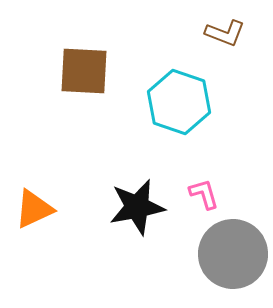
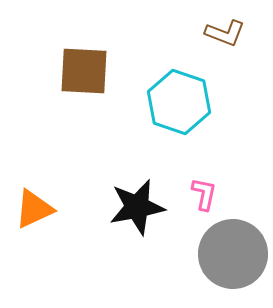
pink L-shape: rotated 28 degrees clockwise
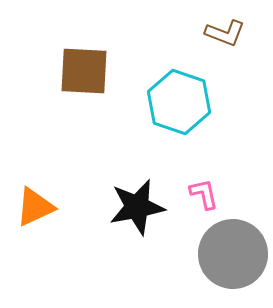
pink L-shape: rotated 24 degrees counterclockwise
orange triangle: moved 1 px right, 2 px up
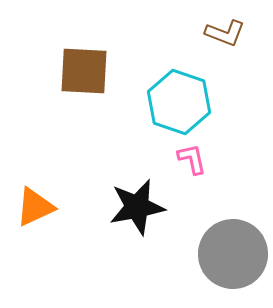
pink L-shape: moved 12 px left, 35 px up
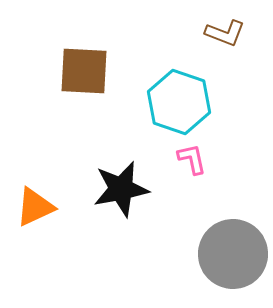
black star: moved 16 px left, 18 px up
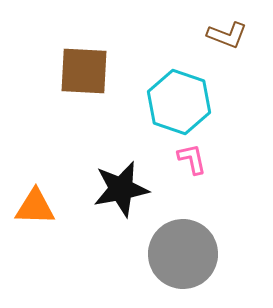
brown L-shape: moved 2 px right, 2 px down
orange triangle: rotated 27 degrees clockwise
gray circle: moved 50 px left
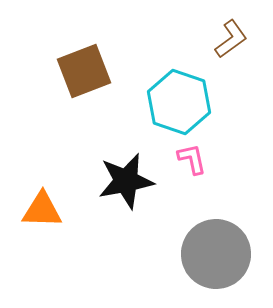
brown L-shape: moved 4 px right, 4 px down; rotated 57 degrees counterclockwise
brown square: rotated 24 degrees counterclockwise
black star: moved 5 px right, 8 px up
orange triangle: moved 7 px right, 3 px down
gray circle: moved 33 px right
